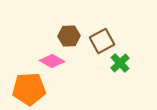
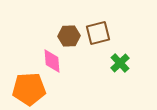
brown square: moved 4 px left, 8 px up; rotated 15 degrees clockwise
pink diamond: rotated 55 degrees clockwise
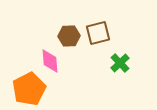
pink diamond: moved 2 px left
orange pentagon: rotated 24 degrees counterclockwise
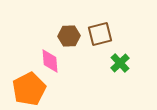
brown square: moved 2 px right, 1 px down
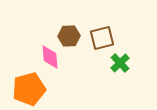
brown square: moved 2 px right, 4 px down
pink diamond: moved 4 px up
orange pentagon: rotated 12 degrees clockwise
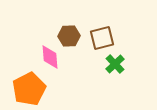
green cross: moved 5 px left, 1 px down
orange pentagon: rotated 12 degrees counterclockwise
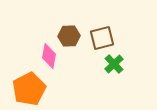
pink diamond: moved 1 px left, 1 px up; rotated 15 degrees clockwise
green cross: moved 1 px left
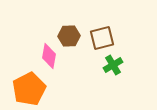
green cross: moved 1 px left, 1 px down; rotated 12 degrees clockwise
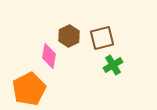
brown hexagon: rotated 25 degrees counterclockwise
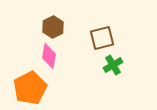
brown hexagon: moved 16 px left, 9 px up
orange pentagon: moved 1 px right, 1 px up
